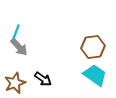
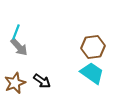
cyan trapezoid: moved 3 px left, 2 px up
black arrow: moved 1 px left, 2 px down
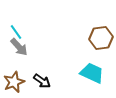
cyan line: rotated 56 degrees counterclockwise
brown hexagon: moved 8 px right, 9 px up
cyan trapezoid: rotated 10 degrees counterclockwise
brown star: moved 1 px left, 1 px up
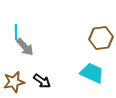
cyan line: rotated 35 degrees clockwise
gray arrow: moved 6 px right
brown star: rotated 10 degrees clockwise
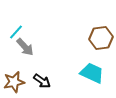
cyan line: rotated 42 degrees clockwise
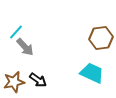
black arrow: moved 4 px left, 1 px up
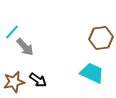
cyan line: moved 4 px left
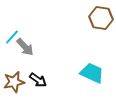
cyan line: moved 5 px down
brown hexagon: moved 20 px up; rotated 15 degrees clockwise
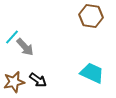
brown hexagon: moved 10 px left, 2 px up
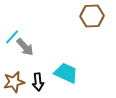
brown hexagon: moved 1 px right; rotated 10 degrees counterclockwise
cyan trapezoid: moved 26 px left
black arrow: moved 2 px down; rotated 48 degrees clockwise
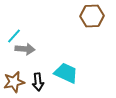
cyan line: moved 2 px right, 1 px up
gray arrow: moved 2 px down; rotated 42 degrees counterclockwise
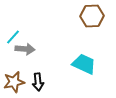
cyan line: moved 1 px left, 1 px down
cyan trapezoid: moved 18 px right, 9 px up
